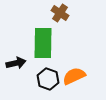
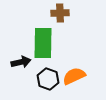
brown cross: rotated 36 degrees counterclockwise
black arrow: moved 5 px right, 1 px up
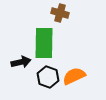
brown cross: rotated 18 degrees clockwise
green rectangle: moved 1 px right
black hexagon: moved 2 px up
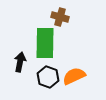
brown cross: moved 4 px down
green rectangle: moved 1 px right
black arrow: moved 1 px left; rotated 66 degrees counterclockwise
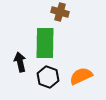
brown cross: moved 5 px up
black arrow: rotated 24 degrees counterclockwise
orange semicircle: moved 7 px right
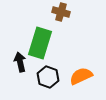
brown cross: moved 1 px right
green rectangle: moved 5 px left; rotated 16 degrees clockwise
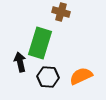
black hexagon: rotated 15 degrees counterclockwise
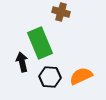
green rectangle: rotated 40 degrees counterclockwise
black arrow: moved 2 px right
black hexagon: moved 2 px right
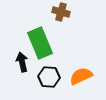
black hexagon: moved 1 px left
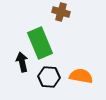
orange semicircle: rotated 35 degrees clockwise
